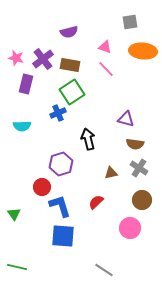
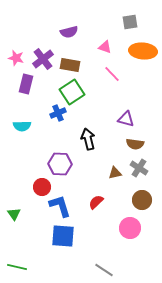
pink line: moved 6 px right, 5 px down
purple hexagon: moved 1 px left; rotated 20 degrees clockwise
brown triangle: moved 4 px right
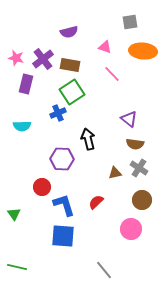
purple triangle: moved 3 px right; rotated 24 degrees clockwise
purple hexagon: moved 2 px right, 5 px up
blue L-shape: moved 4 px right, 1 px up
pink circle: moved 1 px right, 1 px down
gray line: rotated 18 degrees clockwise
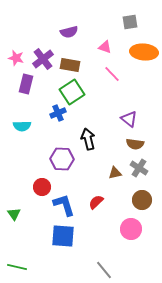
orange ellipse: moved 1 px right, 1 px down
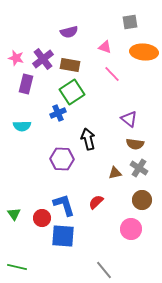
red circle: moved 31 px down
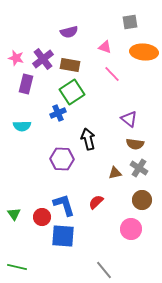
red circle: moved 1 px up
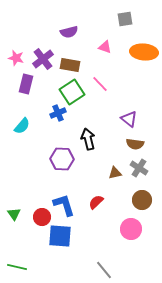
gray square: moved 5 px left, 3 px up
pink line: moved 12 px left, 10 px down
cyan semicircle: rotated 48 degrees counterclockwise
blue square: moved 3 px left
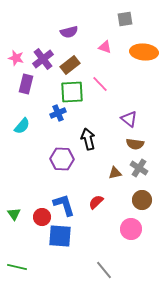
brown rectangle: rotated 48 degrees counterclockwise
green square: rotated 30 degrees clockwise
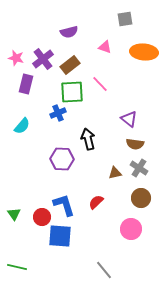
brown circle: moved 1 px left, 2 px up
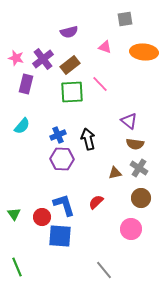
blue cross: moved 22 px down
purple triangle: moved 2 px down
green line: rotated 54 degrees clockwise
